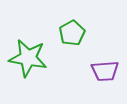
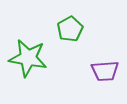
green pentagon: moved 2 px left, 4 px up
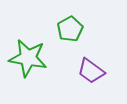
purple trapezoid: moved 14 px left; rotated 40 degrees clockwise
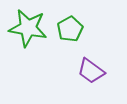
green star: moved 30 px up
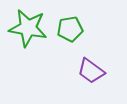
green pentagon: rotated 20 degrees clockwise
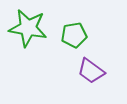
green pentagon: moved 4 px right, 6 px down
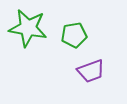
purple trapezoid: rotated 56 degrees counterclockwise
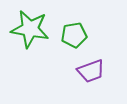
green star: moved 2 px right, 1 px down
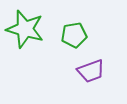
green star: moved 5 px left; rotated 6 degrees clockwise
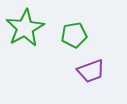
green star: moved 1 px up; rotated 27 degrees clockwise
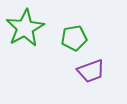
green pentagon: moved 3 px down
